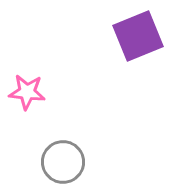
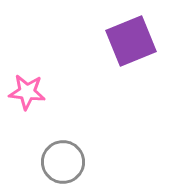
purple square: moved 7 px left, 5 px down
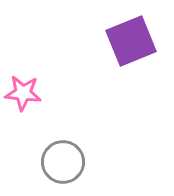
pink star: moved 4 px left, 1 px down
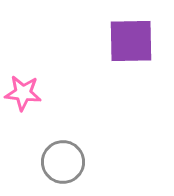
purple square: rotated 21 degrees clockwise
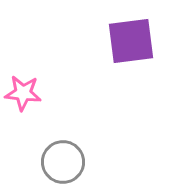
purple square: rotated 6 degrees counterclockwise
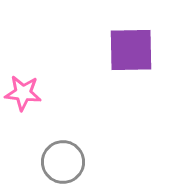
purple square: moved 9 px down; rotated 6 degrees clockwise
